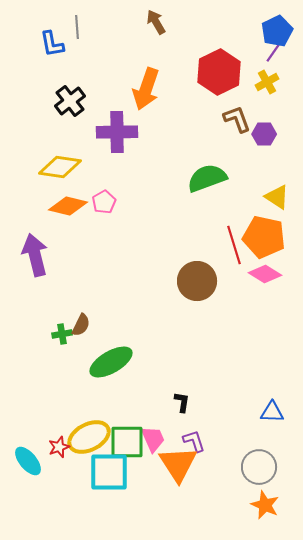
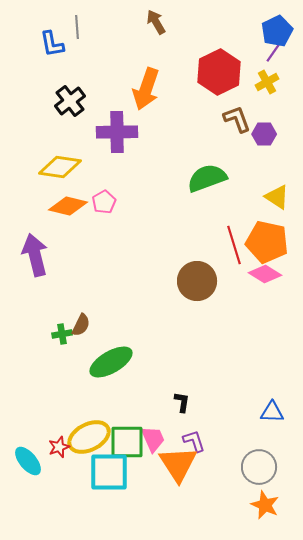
orange pentagon: moved 3 px right, 5 px down
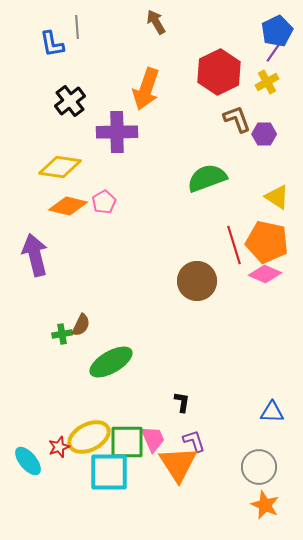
pink diamond: rotated 8 degrees counterclockwise
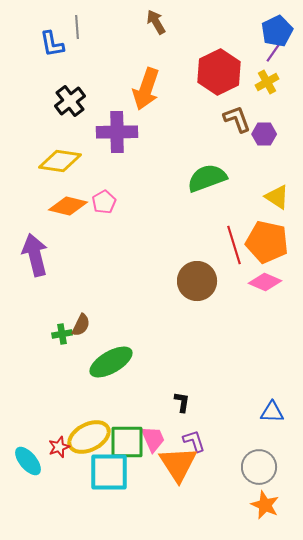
yellow diamond: moved 6 px up
pink diamond: moved 8 px down
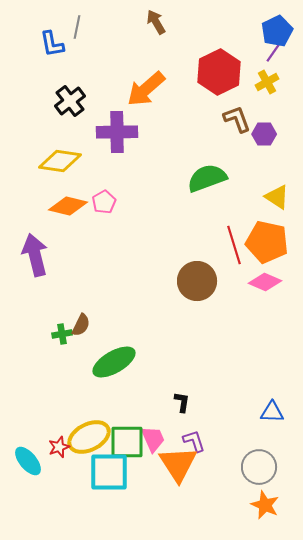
gray line: rotated 15 degrees clockwise
orange arrow: rotated 30 degrees clockwise
green ellipse: moved 3 px right
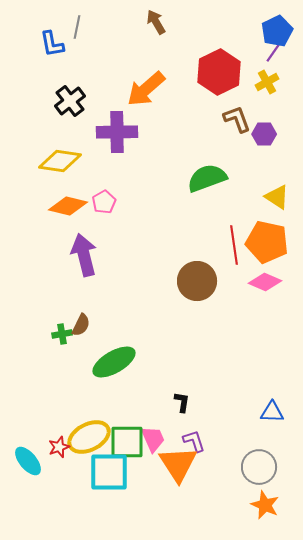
red line: rotated 9 degrees clockwise
purple arrow: moved 49 px right
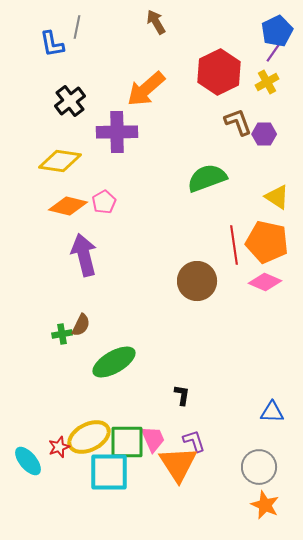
brown L-shape: moved 1 px right, 3 px down
black L-shape: moved 7 px up
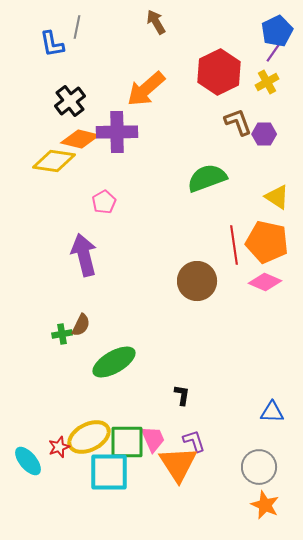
yellow diamond: moved 6 px left
orange diamond: moved 12 px right, 67 px up
